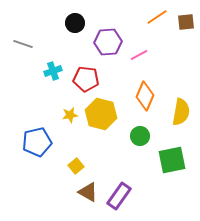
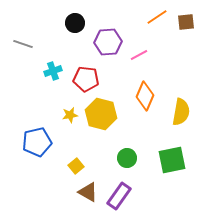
green circle: moved 13 px left, 22 px down
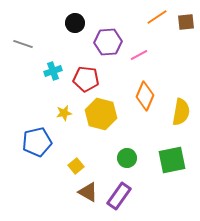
yellow star: moved 6 px left, 2 px up
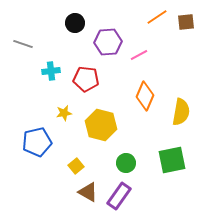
cyan cross: moved 2 px left; rotated 12 degrees clockwise
yellow hexagon: moved 11 px down
green circle: moved 1 px left, 5 px down
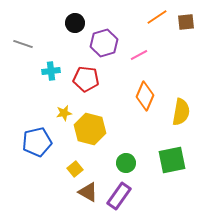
purple hexagon: moved 4 px left, 1 px down; rotated 12 degrees counterclockwise
yellow hexagon: moved 11 px left, 4 px down
yellow square: moved 1 px left, 3 px down
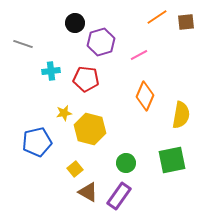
purple hexagon: moved 3 px left, 1 px up
yellow semicircle: moved 3 px down
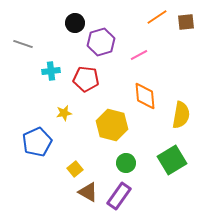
orange diamond: rotated 28 degrees counterclockwise
yellow hexagon: moved 22 px right, 4 px up
blue pentagon: rotated 12 degrees counterclockwise
green square: rotated 20 degrees counterclockwise
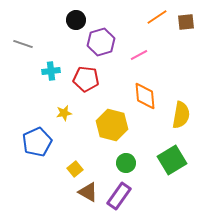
black circle: moved 1 px right, 3 px up
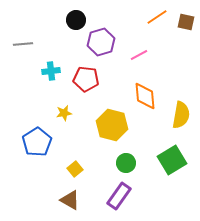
brown square: rotated 18 degrees clockwise
gray line: rotated 24 degrees counterclockwise
blue pentagon: rotated 8 degrees counterclockwise
brown triangle: moved 18 px left, 8 px down
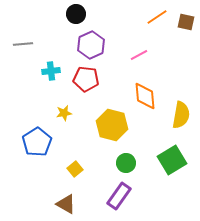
black circle: moved 6 px up
purple hexagon: moved 10 px left, 3 px down; rotated 8 degrees counterclockwise
brown triangle: moved 4 px left, 4 px down
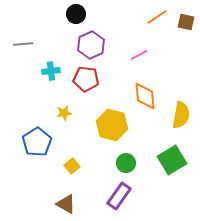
yellow square: moved 3 px left, 3 px up
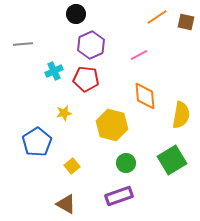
cyan cross: moved 3 px right; rotated 18 degrees counterclockwise
purple rectangle: rotated 36 degrees clockwise
